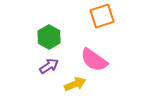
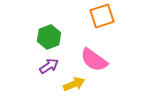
green hexagon: rotated 10 degrees clockwise
yellow arrow: moved 1 px left
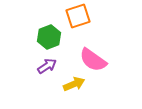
orange square: moved 24 px left
pink semicircle: moved 1 px left
purple arrow: moved 2 px left
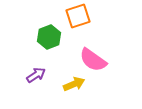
purple arrow: moved 11 px left, 9 px down
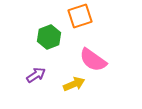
orange square: moved 2 px right
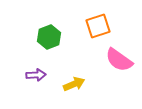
orange square: moved 18 px right, 10 px down
pink semicircle: moved 26 px right
purple arrow: rotated 30 degrees clockwise
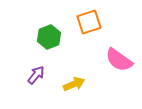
orange square: moved 9 px left, 4 px up
purple arrow: rotated 48 degrees counterclockwise
